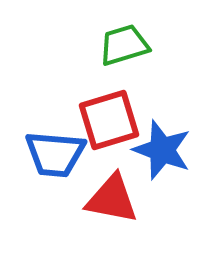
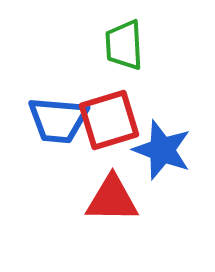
green trapezoid: rotated 76 degrees counterclockwise
blue trapezoid: moved 3 px right, 34 px up
red triangle: rotated 10 degrees counterclockwise
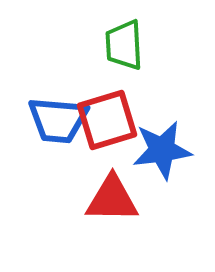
red square: moved 2 px left
blue star: rotated 28 degrees counterclockwise
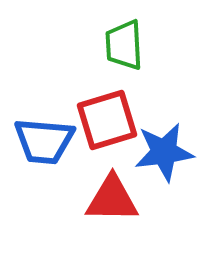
blue trapezoid: moved 14 px left, 21 px down
blue star: moved 2 px right, 2 px down
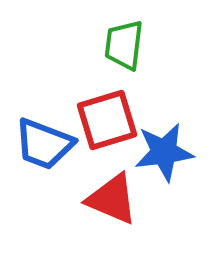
green trapezoid: rotated 10 degrees clockwise
blue trapezoid: moved 3 px down; rotated 16 degrees clockwise
red triangle: rotated 22 degrees clockwise
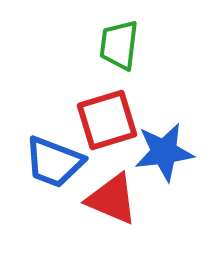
green trapezoid: moved 5 px left
blue trapezoid: moved 10 px right, 18 px down
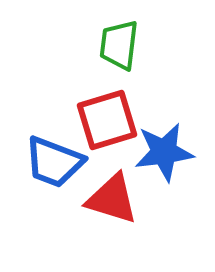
red triangle: rotated 6 degrees counterclockwise
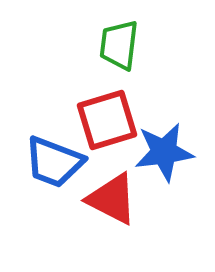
red triangle: rotated 10 degrees clockwise
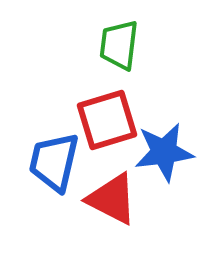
blue trapezoid: rotated 82 degrees clockwise
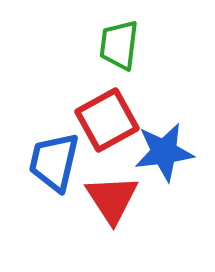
red square: rotated 12 degrees counterclockwise
red triangle: rotated 30 degrees clockwise
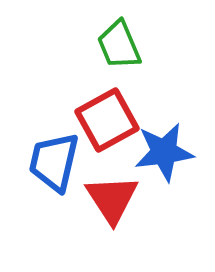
green trapezoid: rotated 30 degrees counterclockwise
